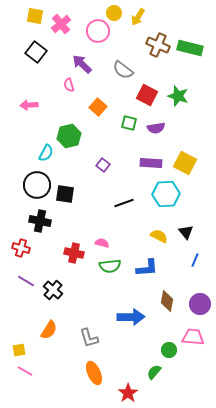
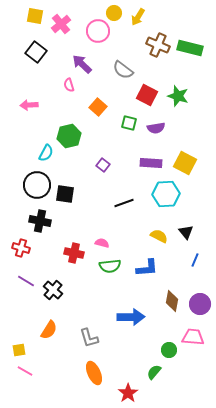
brown diamond at (167, 301): moved 5 px right
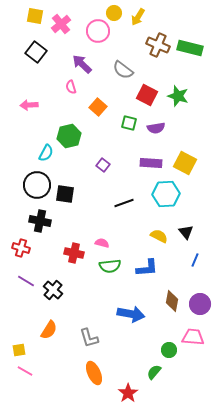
pink semicircle at (69, 85): moved 2 px right, 2 px down
blue arrow at (131, 317): moved 3 px up; rotated 12 degrees clockwise
